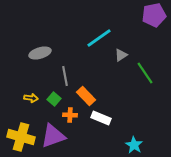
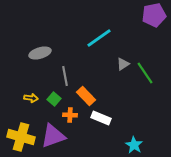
gray triangle: moved 2 px right, 9 px down
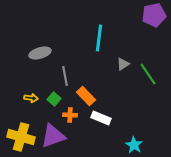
cyan line: rotated 48 degrees counterclockwise
green line: moved 3 px right, 1 px down
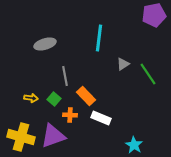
gray ellipse: moved 5 px right, 9 px up
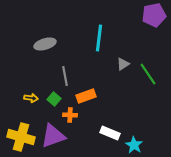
orange rectangle: rotated 66 degrees counterclockwise
white rectangle: moved 9 px right, 15 px down
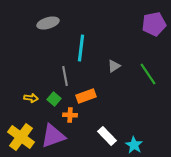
purple pentagon: moved 9 px down
cyan line: moved 18 px left, 10 px down
gray ellipse: moved 3 px right, 21 px up
gray triangle: moved 9 px left, 2 px down
white rectangle: moved 3 px left, 3 px down; rotated 24 degrees clockwise
yellow cross: rotated 20 degrees clockwise
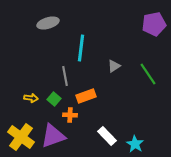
cyan star: moved 1 px right, 1 px up
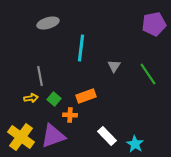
gray triangle: rotated 24 degrees counterclockwise
gray line: moved 25 px left
yellow arrow: rotated 16 degrees counterclockwise
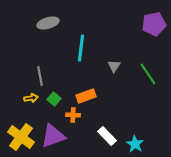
orange cross: moved 3 px right
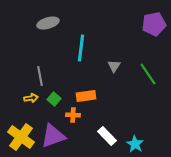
orange rectangle: rotated 12 degrees clockwise
